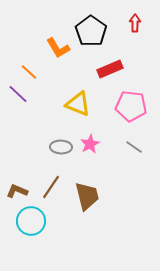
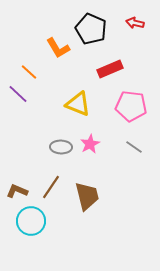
red arrow: rotated 78 degrees counterclockwise
black pentagon: moved 2 px up; rotated 12 degrees counterclockwise
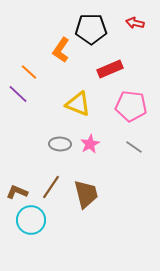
black pentagon: rotated 24 degrees counterclockwise
orange L-shape: moved 3 px right, 2 px down; rotated 65 degrees clockwise
gray ellipse: moved 1 px left, 3 px up
brown L-shape: moved 1 px down
brown trapezoid: moved 1 px left, 2 px up
cyan circle: moved 1 px up
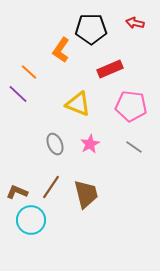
gray ellipse: moved 5 px left; rotated 65 degrees clockwise
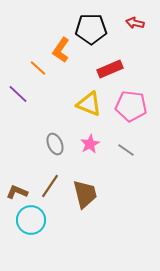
orange line: moved 9 px right, 4 px up
yellow triangle: moved 11 px right
gray line: moved 8 px left, 3 px down
brown line: moved 1 px left, 1 px up
brown trapezoid: moved 1 px left
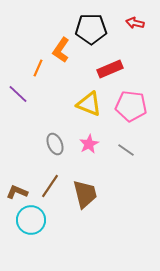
orange line: rotated 72 degrees clockwise
pink star: moved 1 px left
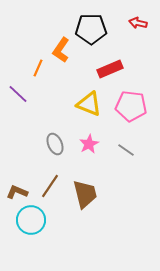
red arrow: moved 3 px right
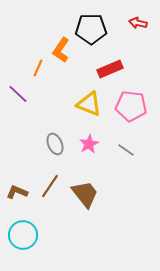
brown trapezoid: rotated 24 degrees counterclockwise
cyan circle: moved 8 px left, 15 px down
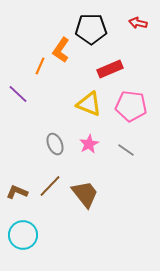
orange line: moved 2 px right, 2 px up
brown line: rotated 10 degrees clockwise
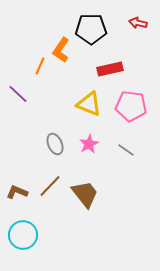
red rectangle: rotated 10 degrees clockwise
